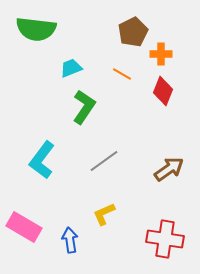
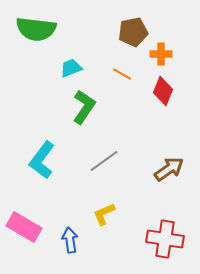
brown pentagon: rotated 16 degrees clockwise
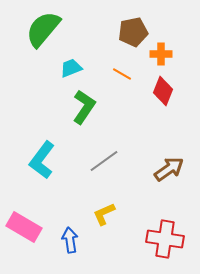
green semicircle: moved 7 px right; rotated 123 degrees clockwise
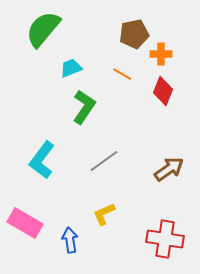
brown pentagon: moved 1 px right, 2 px down
pink rectangle: moved 1 px right, 4 px up
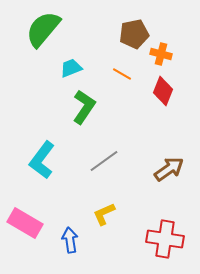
orange cross: rotated 15 degrees clockwise
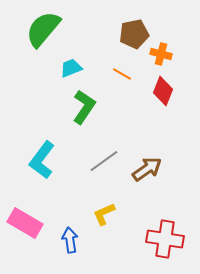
brown arrow: moved 22 px left
